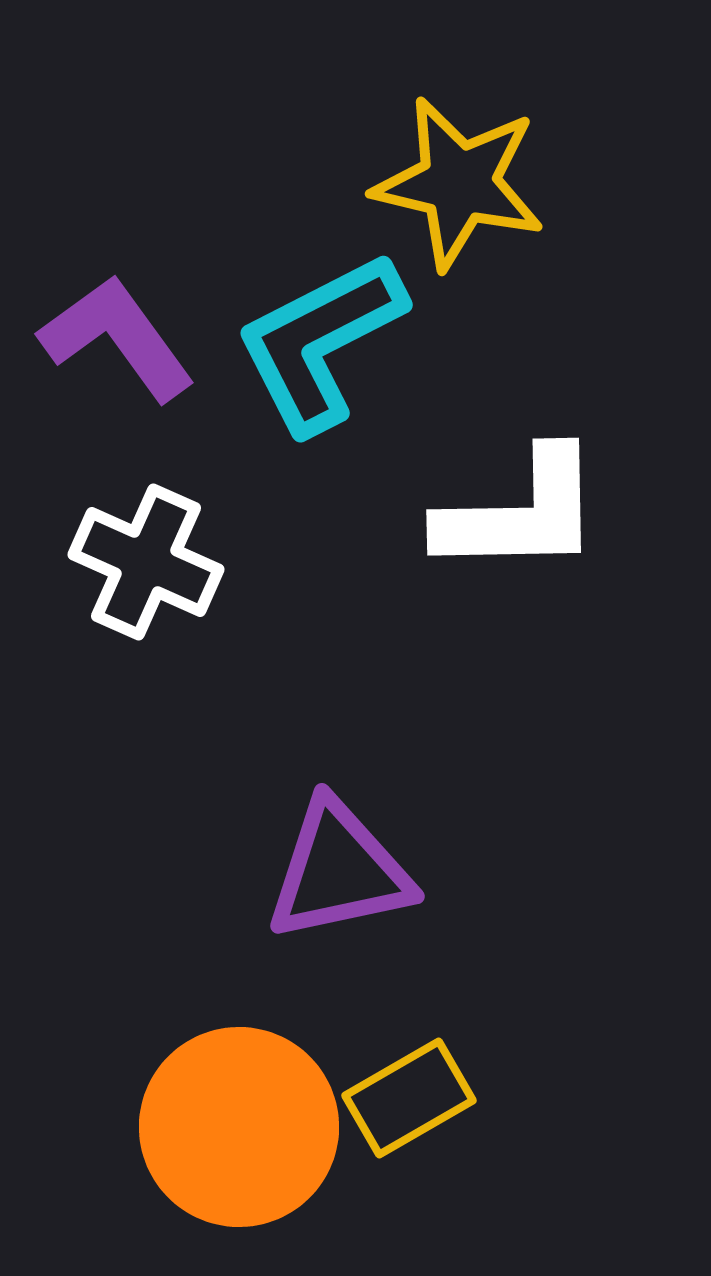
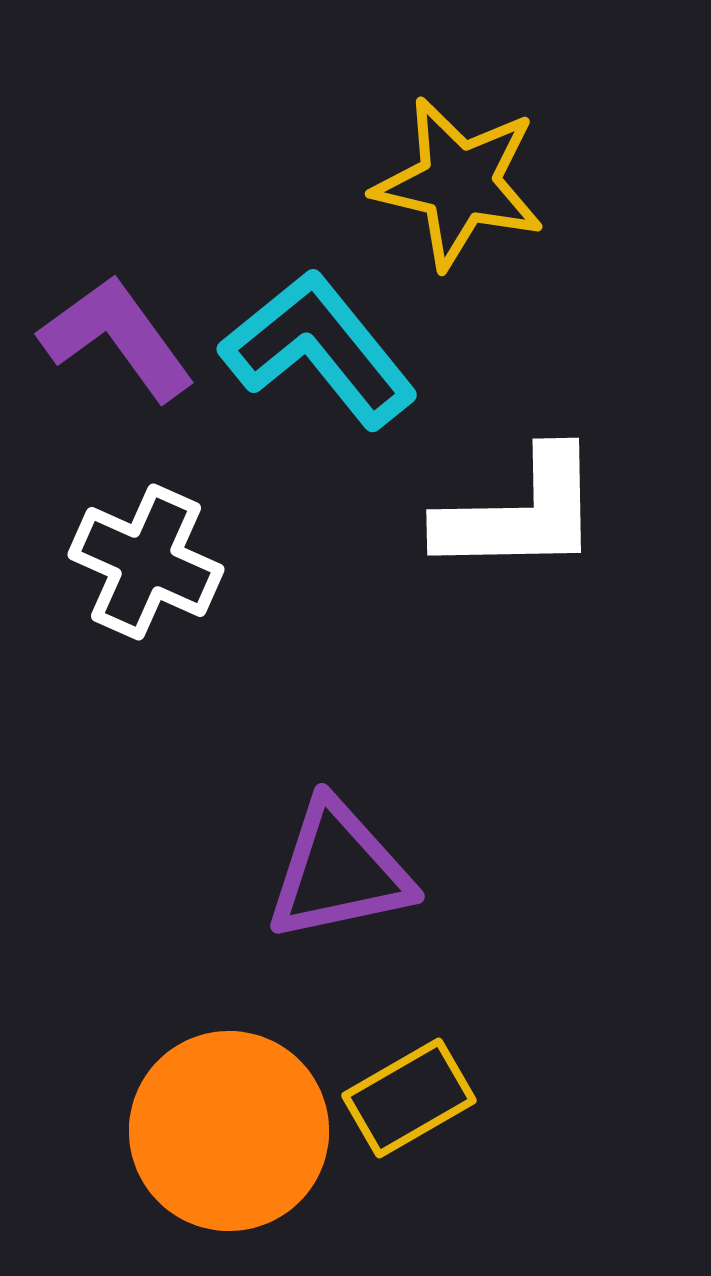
cyan L-shape: moved 1 px left, 7 px down; rotated 78 degrees clockwise
orange circle: moved 10 px left, 4 px down
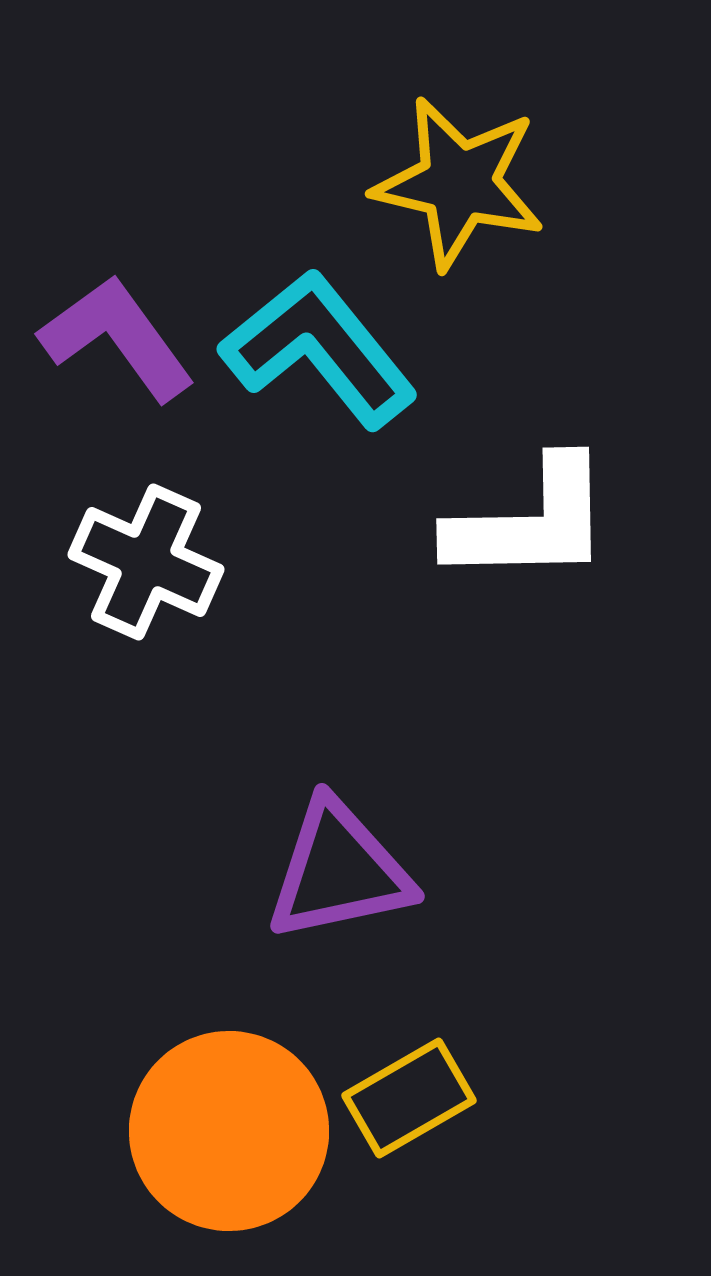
white L-shape: moved 10 px right, 9 px down
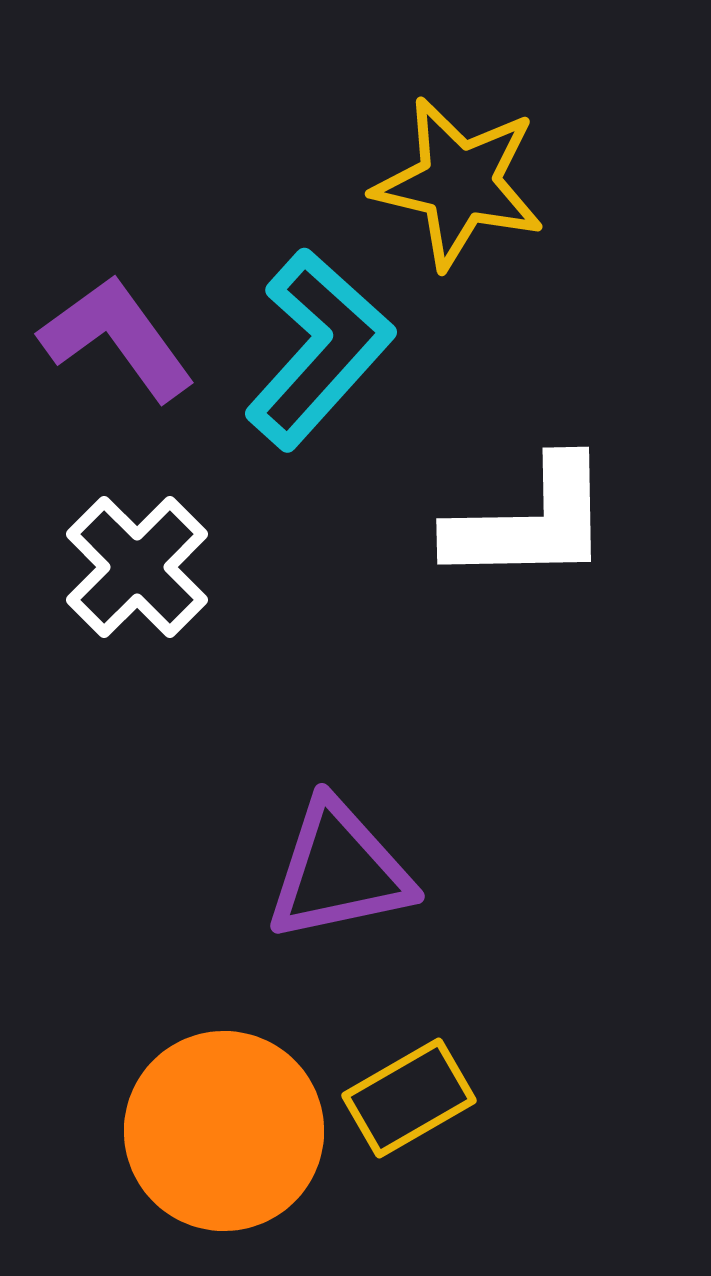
cyan L-shape: rotated 81 degrees clockwise
white cross: moved 9 px left, 5 px down; rotated 21 degrees clockwise
orange circle: moved 5 px left
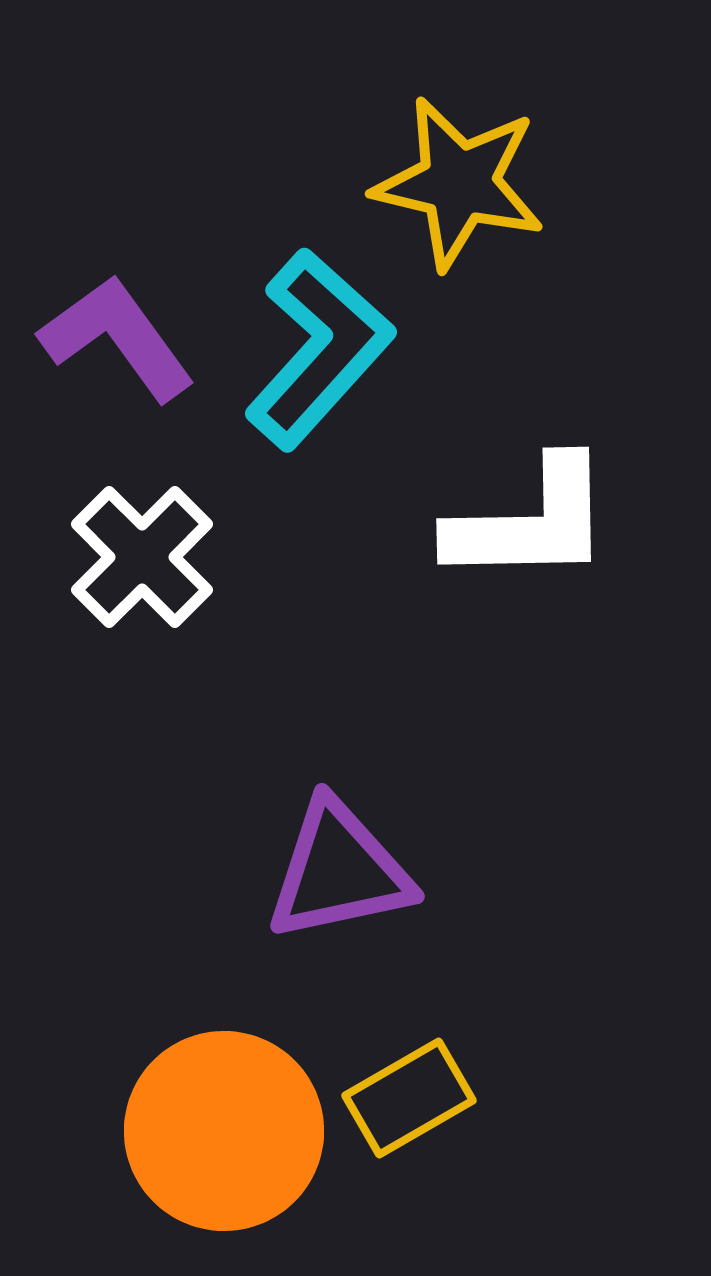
white cross: moved 5 px right, 10 px up
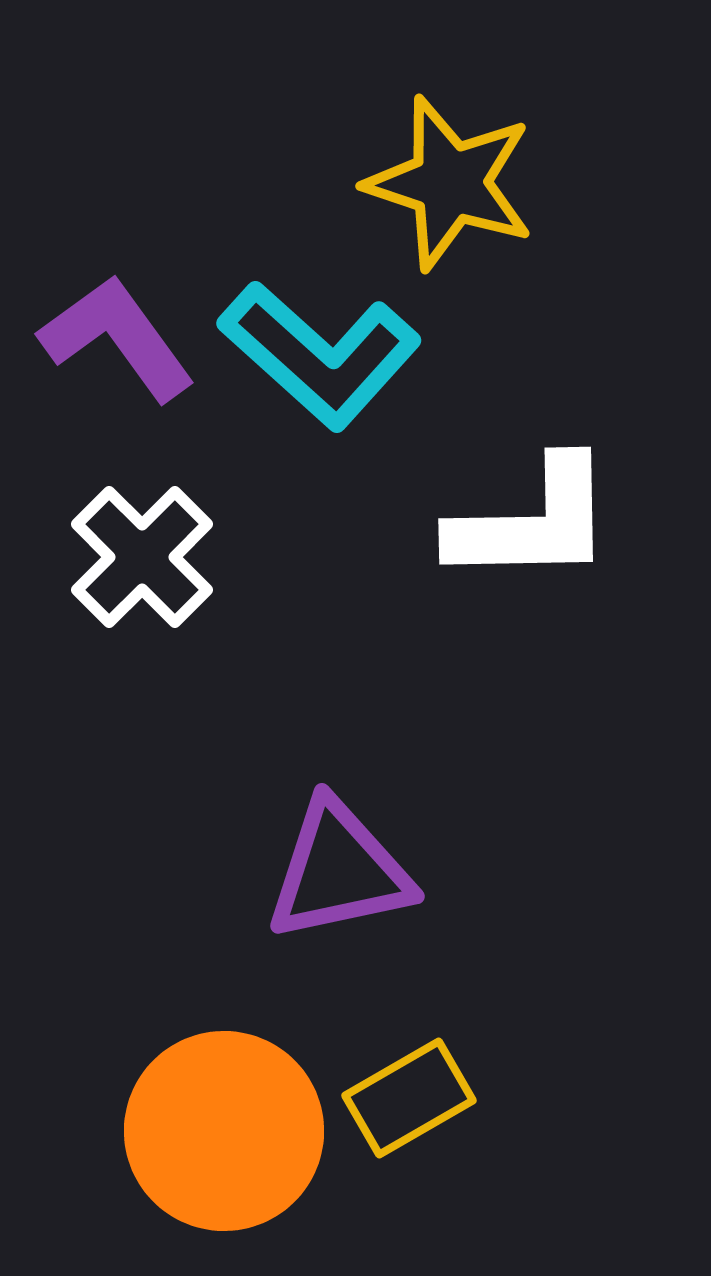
yellow star: moved 9 px left; rotated 5 degrees clockwise
cyan L-shape: moved 1 px right, 6 px down; rotated 90 degrees clockwise
white L-shape: moved 2 px right
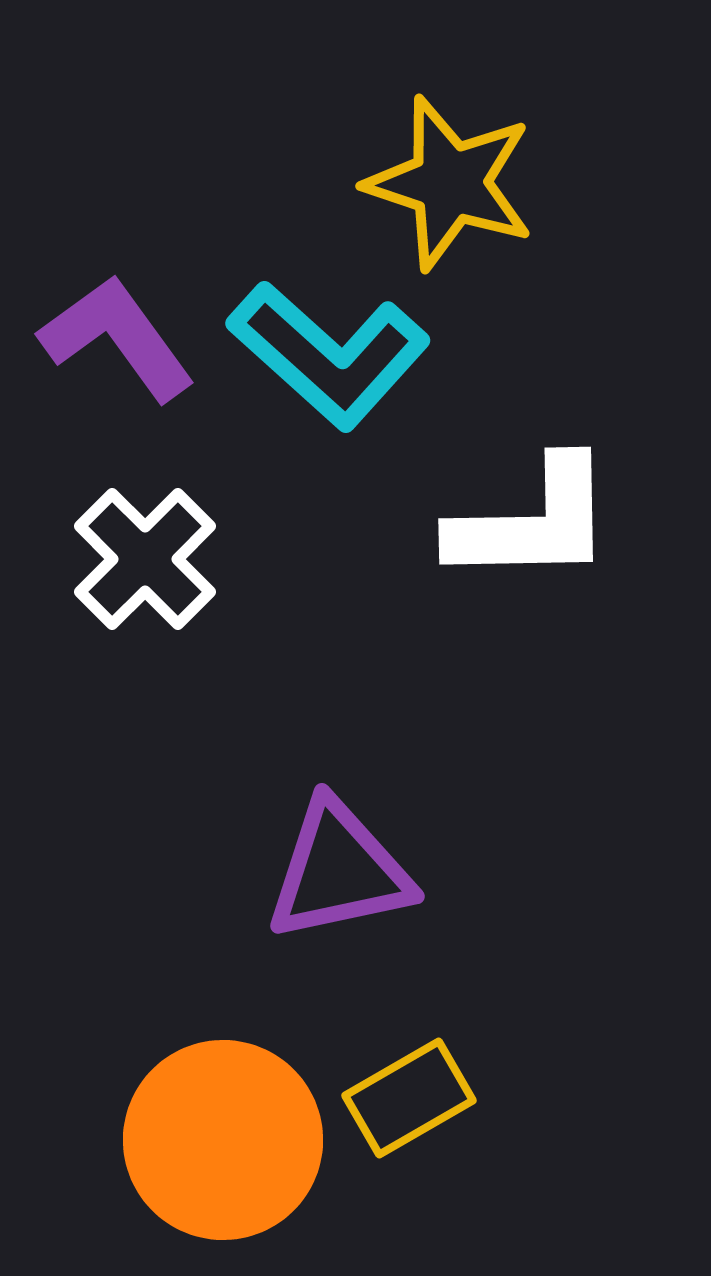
cyan L-shape: moved 9 px right
white cross: moved 3 px right, 2 px down
orange circle: moved 1 px left, 9 px down
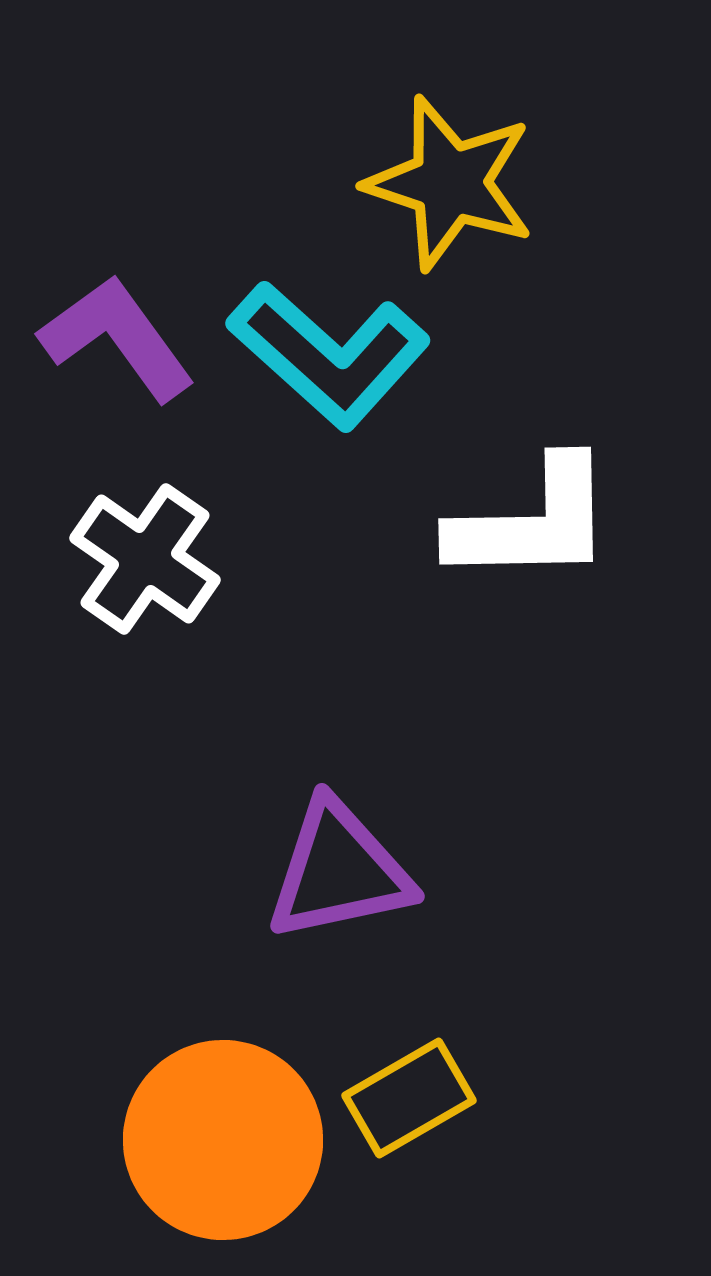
white cross: rotated 10 degrees counterclockwise
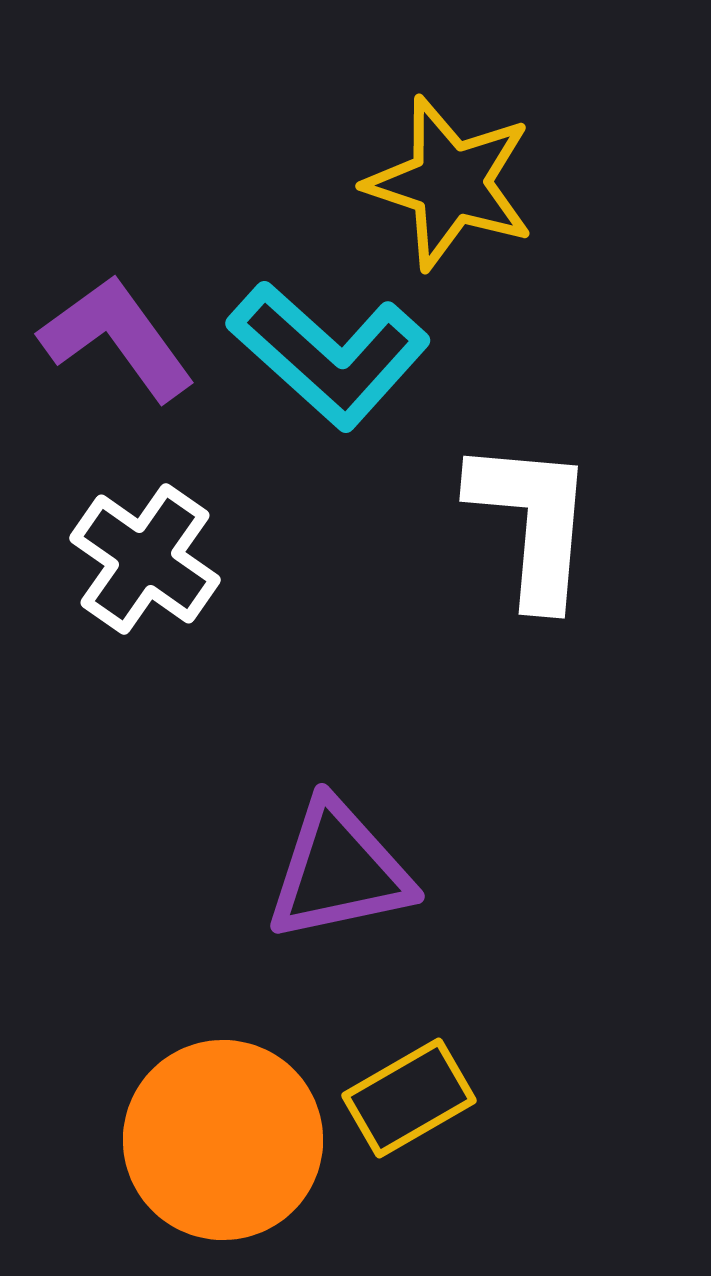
white L-shape: rotated 84 degrees counterclockwise
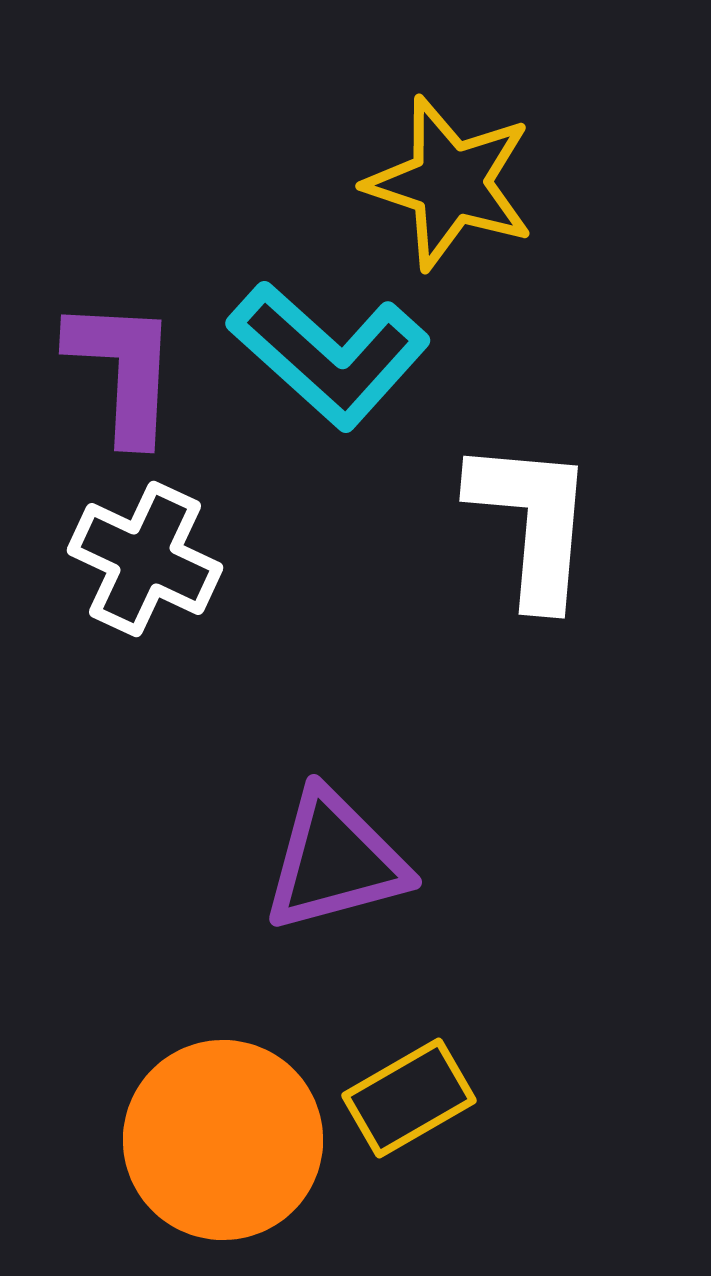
purple L-shape: moved 6 px right, 32 px down; rotated 39 degrees clockwise
white cross: rotated 10 degrees counterclockwise
purple triangle: moved 4 px left, 10 px up; rotated 3 degrees counterclockwise
